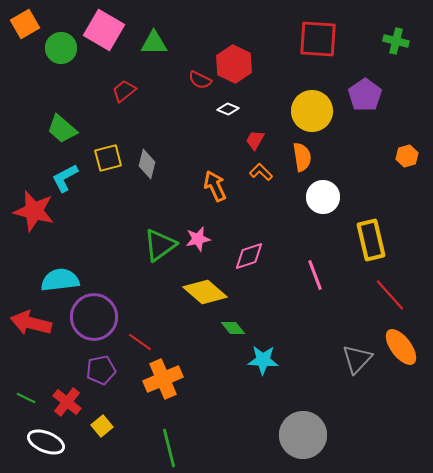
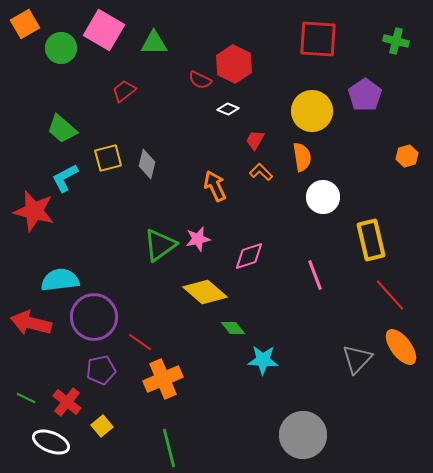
white ellipse at (46, 442): moved 5 px right
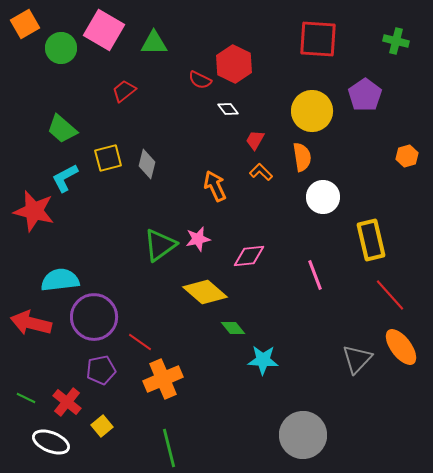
white diamond at (228, 109): rotated 30 degrees clockwise
pink diamond at (249, 256): rotated 12 degrees clockwise
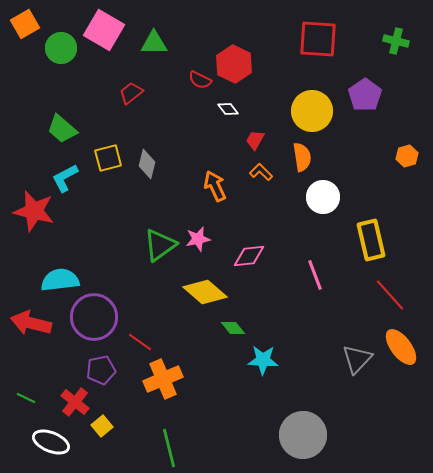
red trapezoid at (124, 91): moved 7 px right, 2 px down
red cross at (67, 402): moved 8 px right
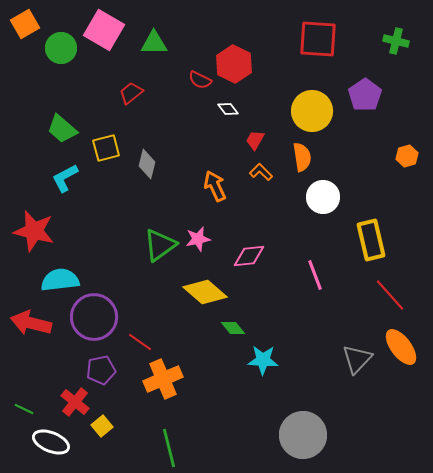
yellow square at (108, 158): moved 2 px left, 10 px up
red star at (34, 211): moved 20 px down
green line at (26, 398): moved 2 px left, 11 px down
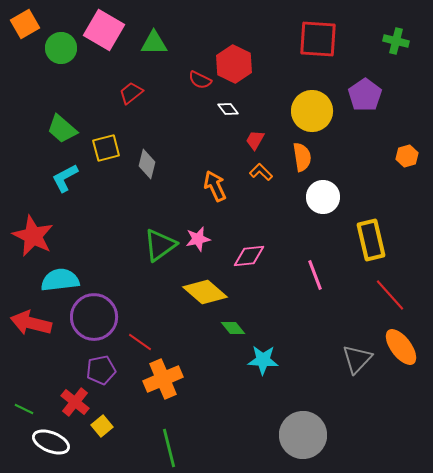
red star at (34, 231): moved 1 px left, 5 px down; rotated 12 degrees clockwise
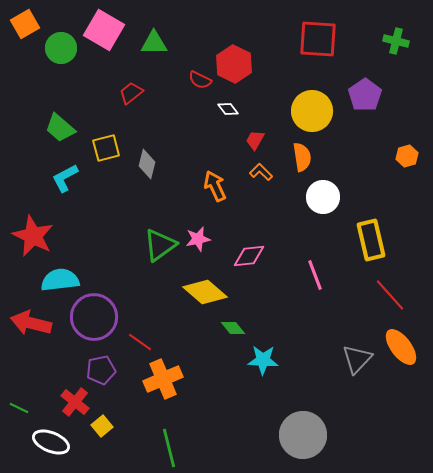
green trapezoid at (62, 129): moved 2 px left, 1 px up
green line at (24, 409): moved 5 px left, 1 px up
